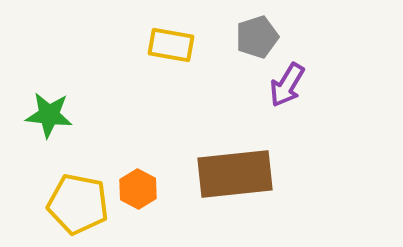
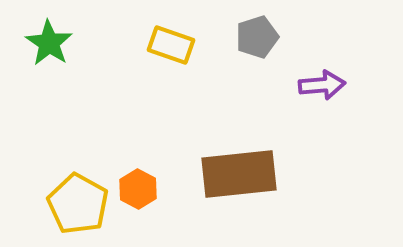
yellow rectangle: rotated 9 degrees clockwise
purple arrow: moved 35 px right; rotated 126 degrees counterclockwise
green star: moved 72 px up; rotated 27 degrees clockwise
brown rectangle: moved 4 px right
yellow pentagon: rotated 18 degrees clockwise
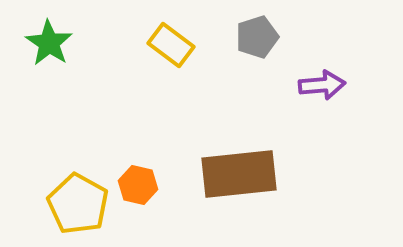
yellow rectangle: rotated 18 degrees clockwise
orange hexagon: moved 4 px up; rotated 15 degrees counterclockwise
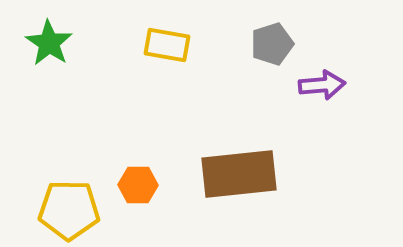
gray pentagon: moved 15 px right, 7 px down
yellow rectangle: moved 4 px left; rotated 27 degrees counterclockwise
orange hexagon: rotated 12 degrees counterclockwise
yellow pentagon: moved 9 px left, 6 px down; rotated 28 degrees counterclockwise
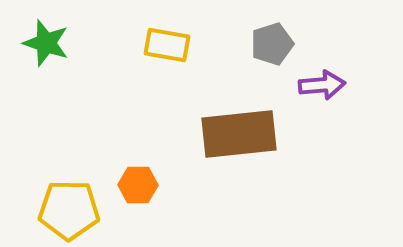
green star: moved 3 px left; rotated 15 degrees counterclockwise
brown rectangle: moved 40 px up
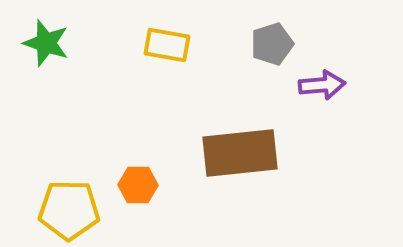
brown rectangle: moved 1 px right, 19 px down
